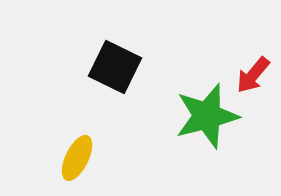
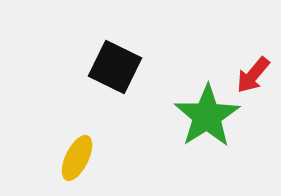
green star: rotated 18 degrees counterclockwise
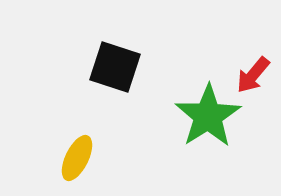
black square: rotated 8 degrees counterclockwise
green star: moved 1 px right
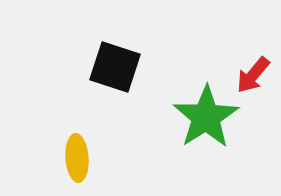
green star: moved 2 px left, 1 px down
yellow ellipse: rotated 30 degrees counterclockwise
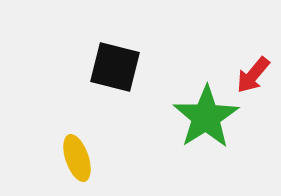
black square: rotated 4 degrees counterclockwise
yellow ellipse: rotated 15 degrees counterclockwise
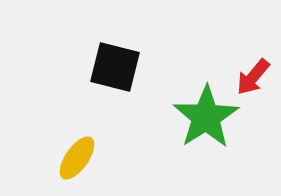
red arrow: moved 2 px down
yellow ellipse: rotated 54 degrees clockwise
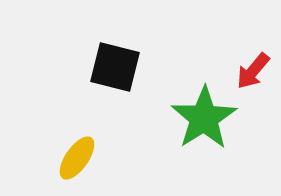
red arrow: moved 6 px up
green star: moved 2 px left, 1 px down
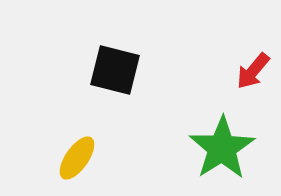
black square: moved 3 px down
green star: moved 18 px right, 30 px down
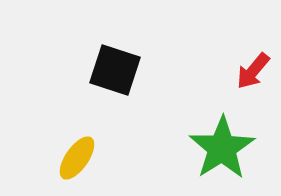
black square: rotated 4 degrees clockwise
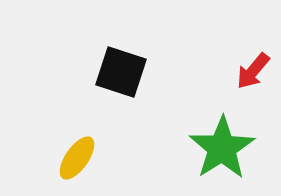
black square: moved 6 px right, 2 px down
